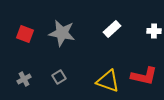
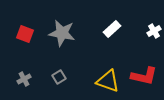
white cross: rotated 32 degrees counterclockwise
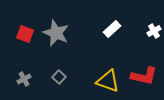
gray star: moved 6 px left; rotated 12 degrees clockwise
gray square: rotated 16 degrees counterclockwise
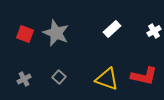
yellow triangle: moved 1 px left, 2 px up
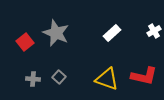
white rectangle: moved 4 px down
red square: moved 8 px down; rotated 30 degrees clockwise
gray cross: moved 9 px right; rotated 32 degrees clockwise
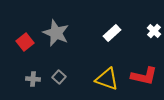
white cross: rotated 16 degrees counterclockwise
